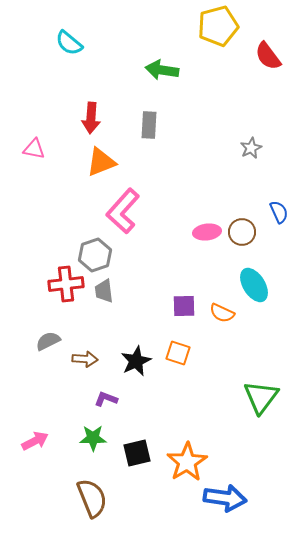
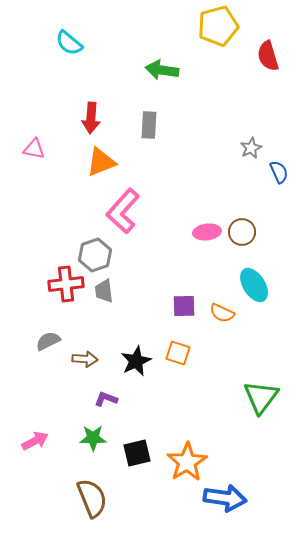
red semicircle: rotated 20 degrees clockwise
blue semicircle: moved 40 px up
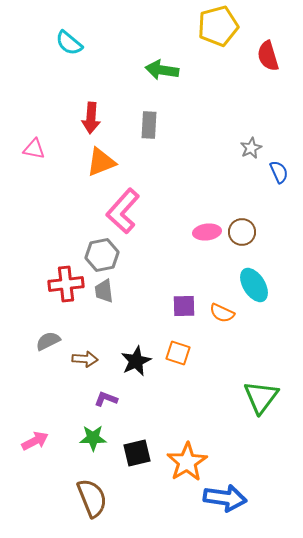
gray hexagon: moved 7 px right; rotated 8 degrees clockwise
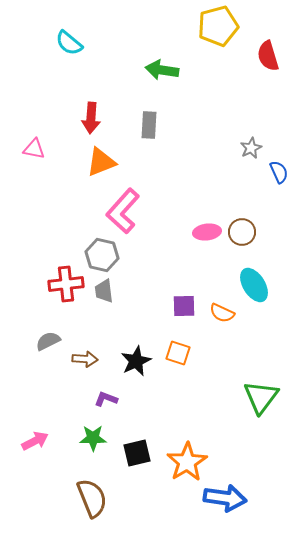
gray hexagon: rotated 24 degrees clockwise
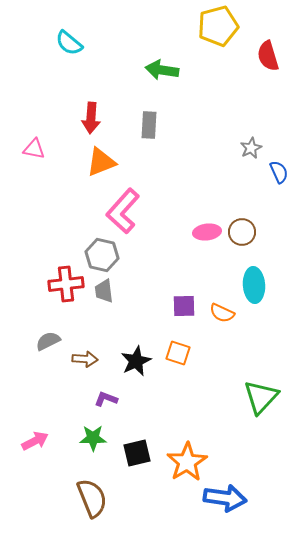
cyan ellipse: rotated 28 degrees clockwise
green triangle: rotated 6 degrees clockwise
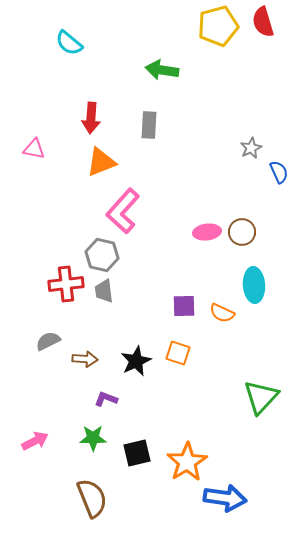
red semicircle: moved 5 px left, 34 px up
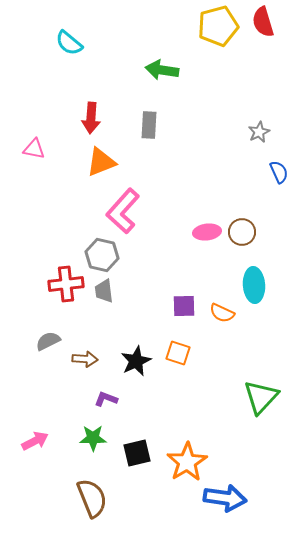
gray star: moved 8 px right, 16 px up
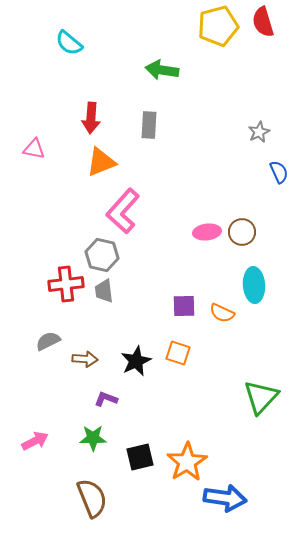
black square: moved 3 px right, 4 px down
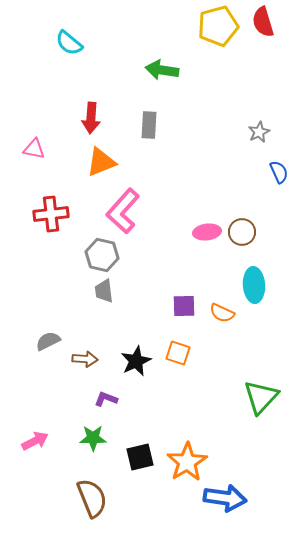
red cross: moved 15 px left, 70 px up
